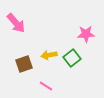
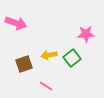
pink arrow: rotated 30 degrees counterclockwise
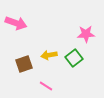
green square: moved 2 px right
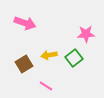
pink arrow: moved 9 px right
brown square: rotated 12 degrees counterclockwise
